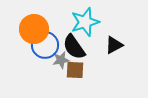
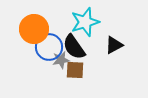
blue circle: moved 4 px right, 2 px down
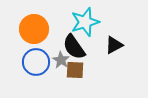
blue circle: moved 13 px left, 15 px down
gray star: rotated 30 degrees counterclockwise
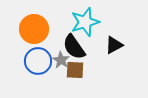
blue circle: moved 2 px right, 1 px up
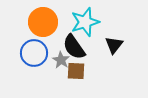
orange circle: moved 9 px right, 7 px up
black triangle: rotated 24 degrees counterclockwise
blue circle: moved 4 px left, 8 px up
brown square: moved 1 px right, 1 px down
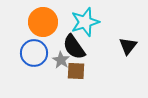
black triangle: moved 14 px right, 1 px down
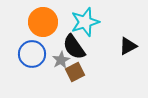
black triangle: rotated 24 degrees clockwise
blue circle: moved 2 px left, 1 px down
gray star: rotated 12 degrees clockwise
brown square: moved 1 px left, 1 px down; rotated 30 degrees counterclockwise
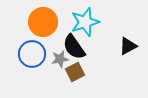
gray star: moved 1 px left, 1 px up; rotated 18 degrees clockwise
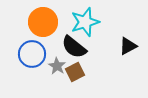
black semicircle: rotated 16 degrees counterclockwise
gray star: moved 3 px left, 7 px down; rotated 30 degrees counterclockwise
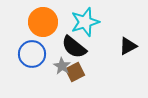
gray star: moved 5 px right
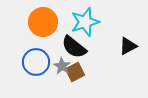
blue circle: moved 4 px right, 8 px down
